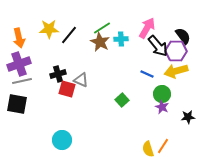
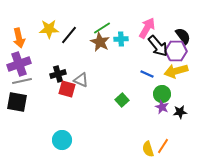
black square: moved 2 px up
black star: moved 8 px left, 5 px up
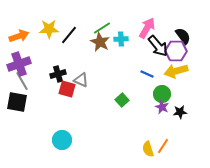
orange arrow: moved 2 px up; rotated 96 degrees counterclockwise
gray line: rotated 72 degrees clockwise
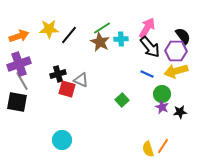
black arrow: moved 8 px left, 1 px down
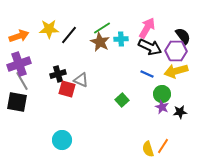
black arrow: rotated 25 degrees counterclockwise
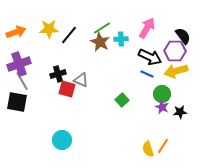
orange arrow: moved 3 px left, 4 px up
black arrow: moved 10 px down
purple hexagon: moved 1 px left
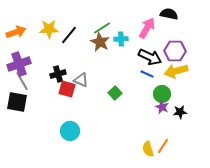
black semicircle: moved 14 px left, 22 px up; rotated 42 degrees counterclockwise
green square: moved 7 px left, 7 px up
cyan circle: moved 8 px right, 9 px up
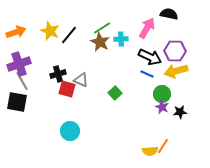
yellow star: moved 1 px right, 2 px down; rotated 24 degrees clockwise
yellow semicircle: moved 2 px right, 2 px down; rotated 77 degrees counterclockwise
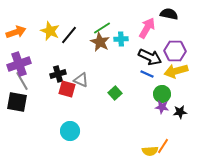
purple star: rotated 16 degrees counterclockwise
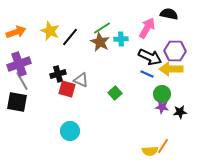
black line: moved 1 px right, 2 px down
yellow arrow: moved 5 px left, 2 px up; rotated 15 degrees clockwise
